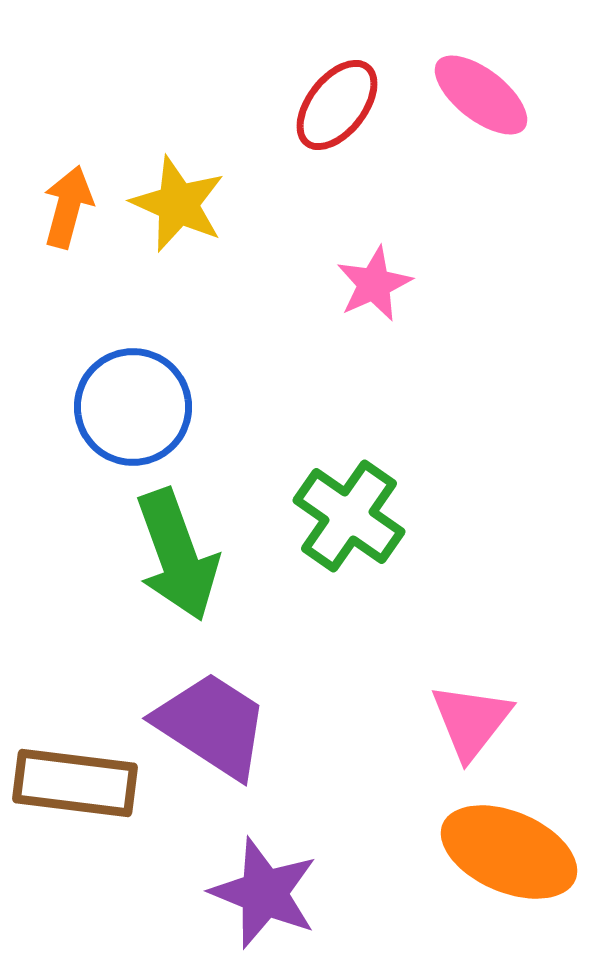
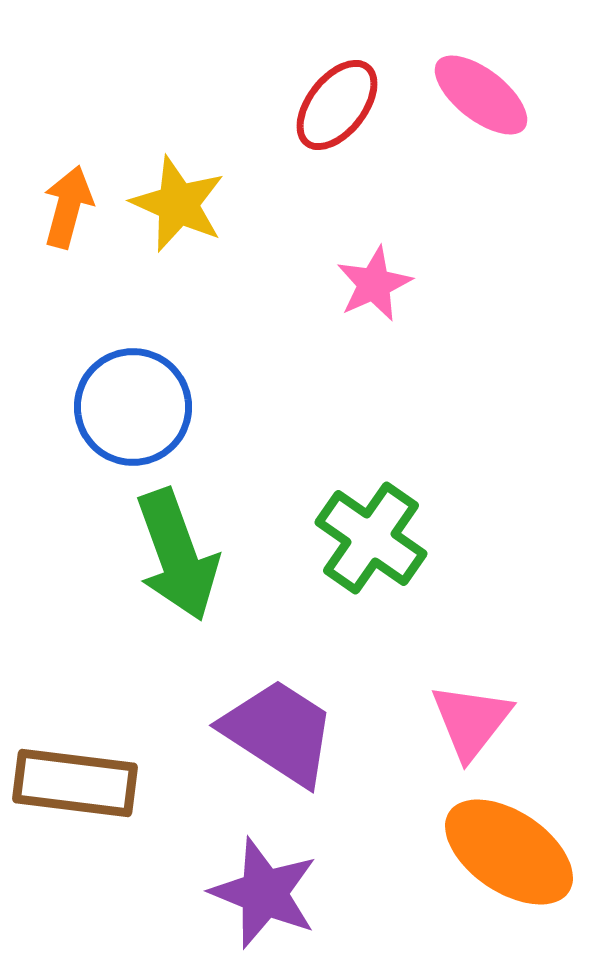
green cross: moved 22 px right, 22 px down
purple trapezoid: moved 67 px right, 7 px down
orange ellipse: rotated 11 degrees clockwise
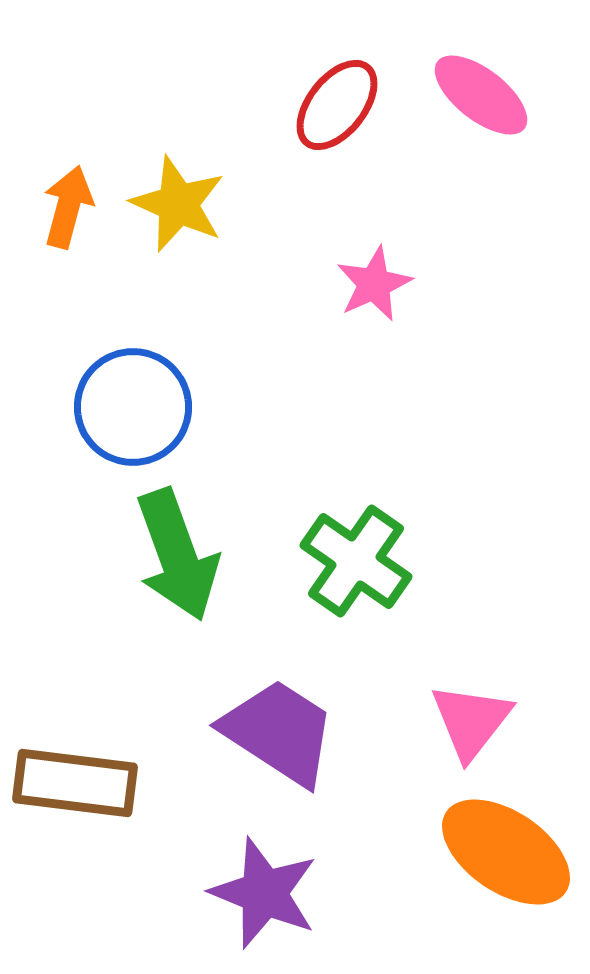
green cross: moved 15 px left, 23 px down
orange ellipse: moved 3 px left
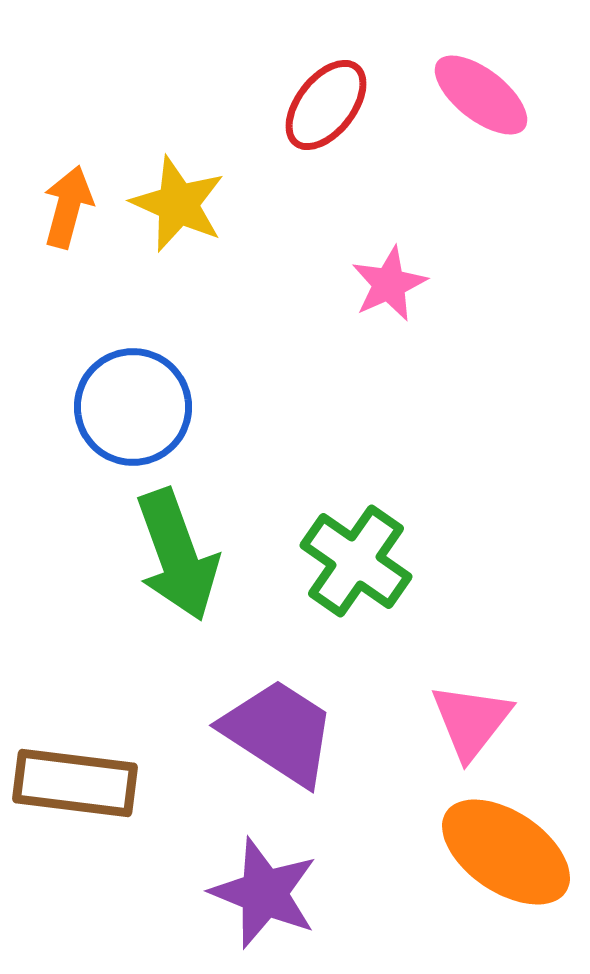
red ellipse: moved 11 px left
pink star: moved 15 px right
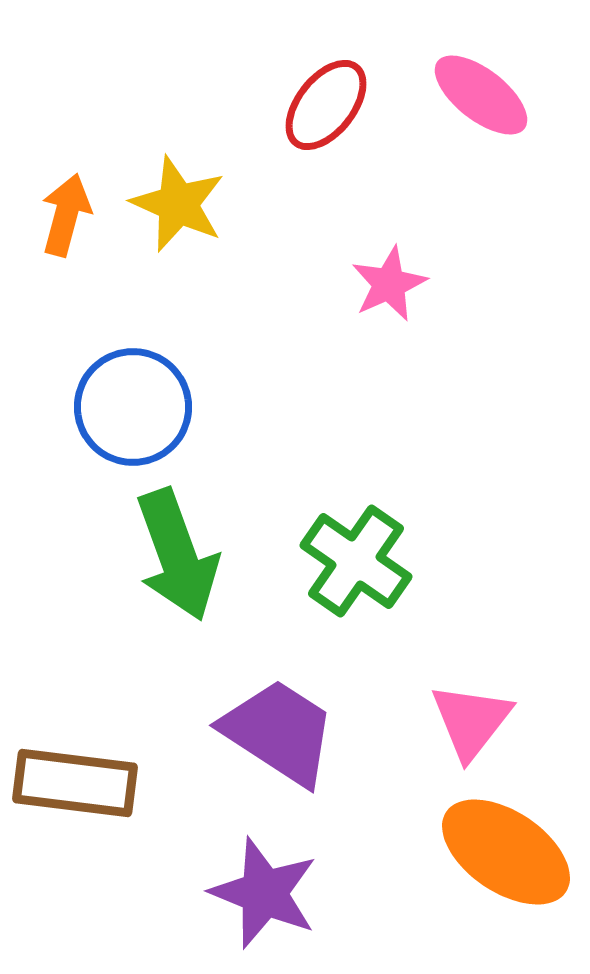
orange arrow: moved 2 px left, 8 px down
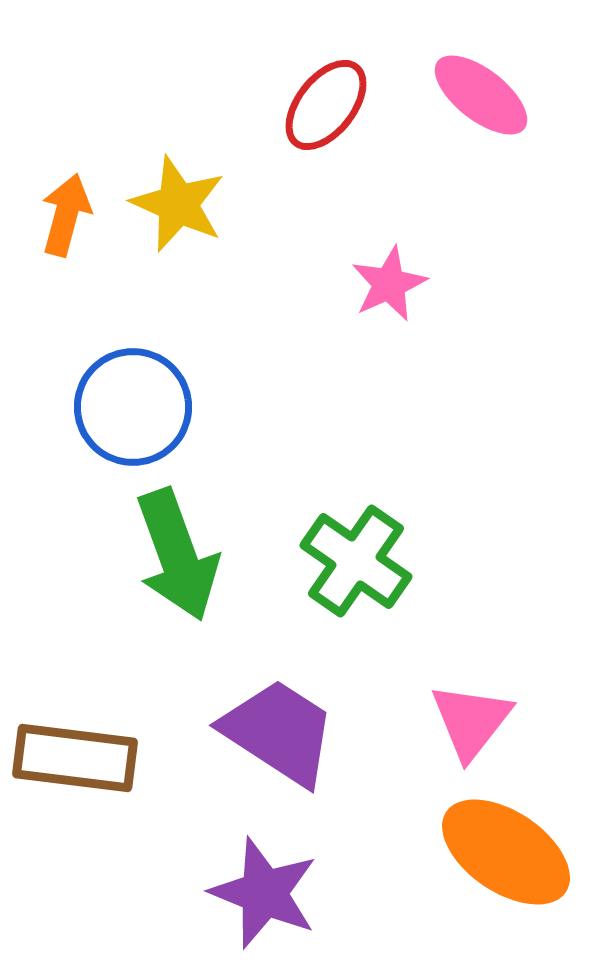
brown rectangle: moved 25 px up
